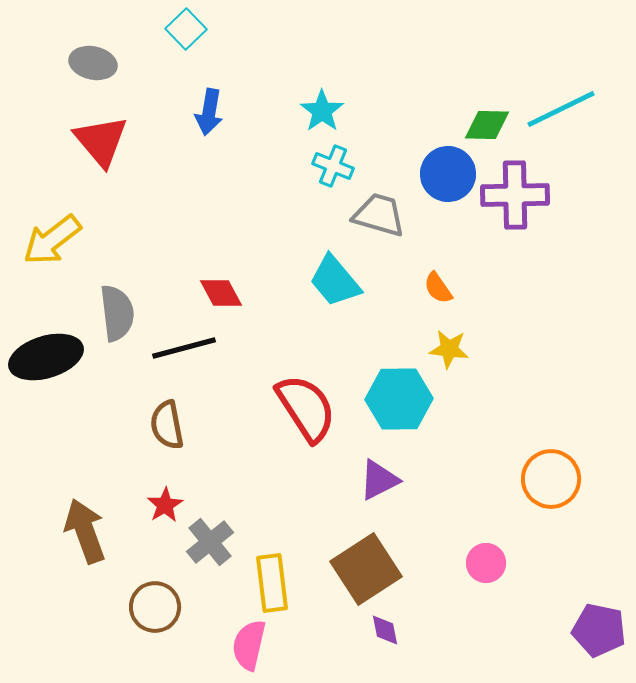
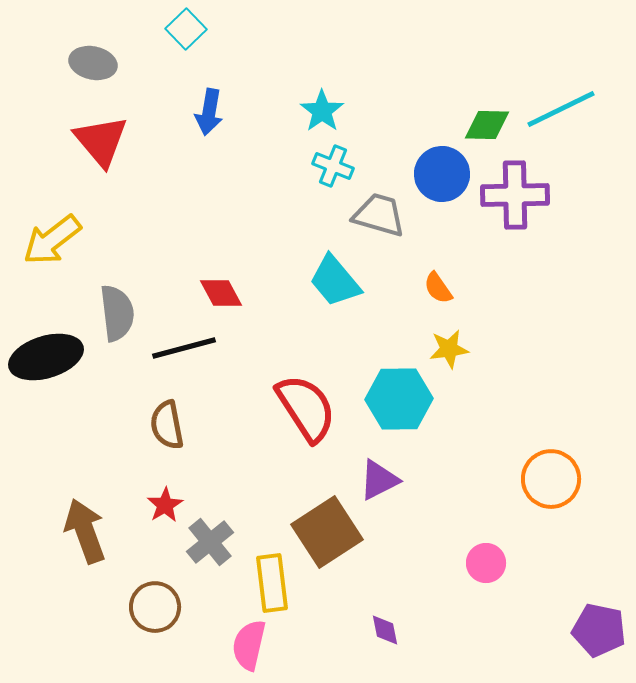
blue circle: moved 6 px left
yellow star: rotated 15 degrees counterclockwise
brown square: moved 39 px left, 37 px up
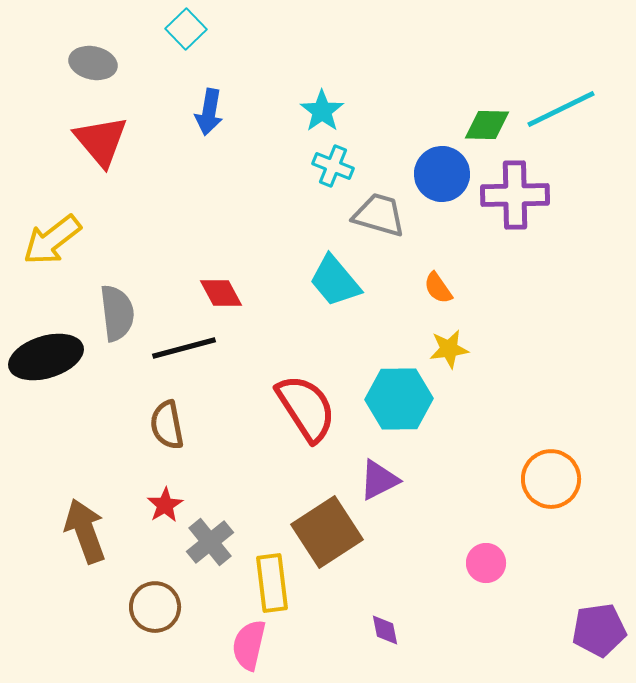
purple pentagon: rotated 20 degrees counterclockwise
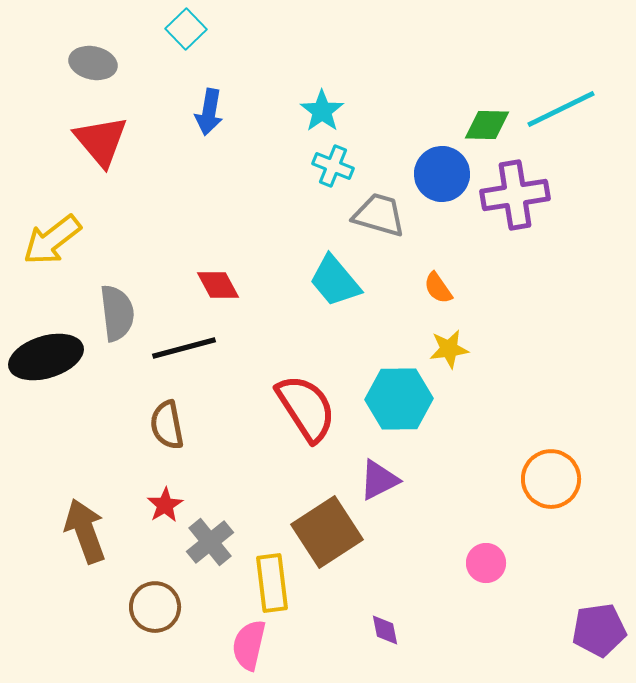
purple cross: rotated 8 degrees counterclockwise
red diamond: moved 3 px left, 8 px up
